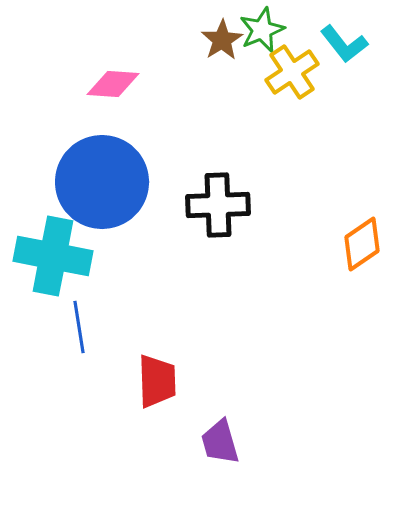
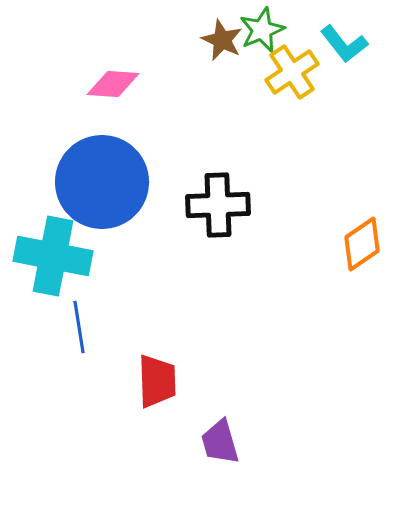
brown star: rotated 15 degrees counterclockwise
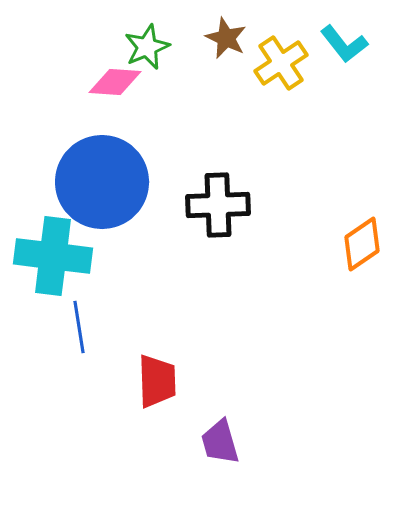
green star: moved 115 px left, 17 px down
brown star: moved 4 px right, 2 px up
yellow cross: moved 11 px left, 9 px up
pink diamond: moved 2 px right, 2 px up
cyan cross: rotated 4 degrees counterclockwise
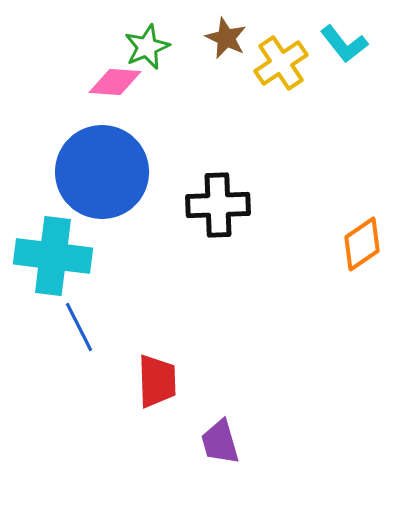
blue circle: moved 10 px up
blue line: rotated 18 degrees counterclockwise
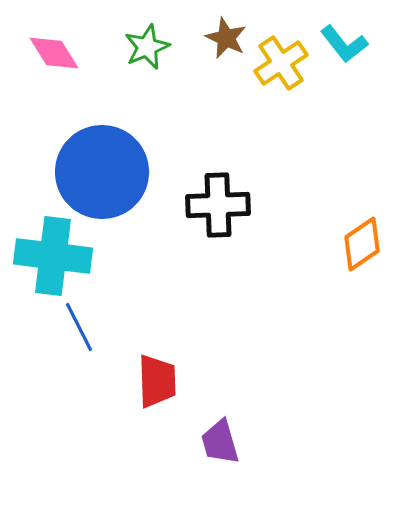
pink diamond: moved 61 px left, 29 px up; rotated 54 degrees clockwise
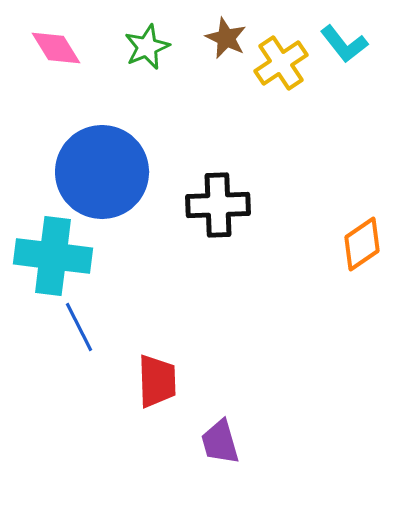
pink diamond: moved 2 px right, 5 px up
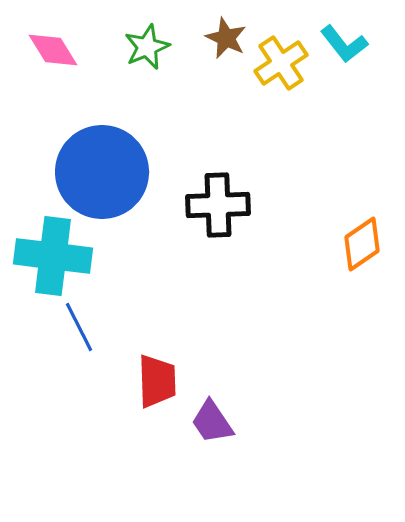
pink diamond: moved 3 px left, 2 px down
purple trapezoid: moved 8 px left, 20 px up; rotated 18 degrees counterclockwise
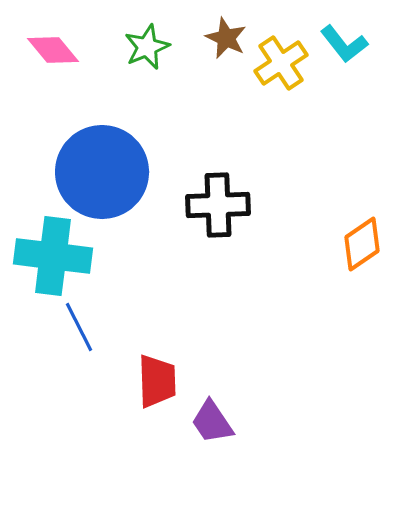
pink diamond: rotated 8 degrees counterclockwise
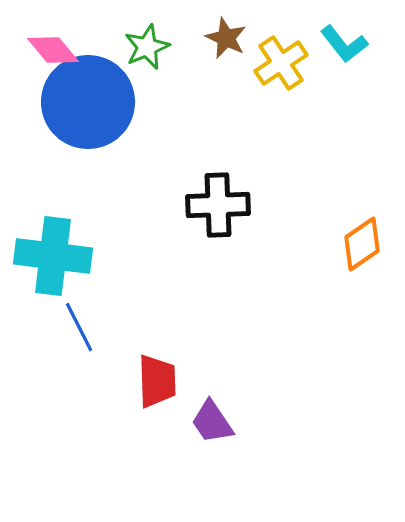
blue circle: moved 14 px left, 70 px up
